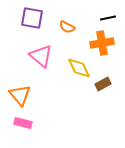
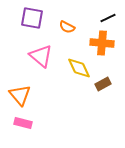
black line: rotated 14 degrees counterclockwise
orange cross: rotated 15 degrees clockwise
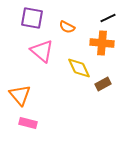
pink triangle: moved 1 px right, 5 px up
pink rectangle: moved 5 px right
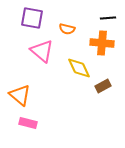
black line: rotated 21 degrees clockwise
orange semicircle: moved 2 px down; rotated 14 degrees counterclockwise
brown rectangle: moved 2 px down
orange triangle: rotated 10 degrees counterclockwise
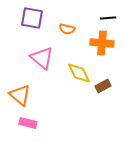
pink triangle: moved 7 px down
yellow diamond: moved 5 px down
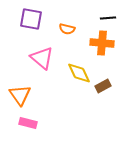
purple square: moved 1 px left, 1 px down
orange triangle: rotated 15 degrees clockwise
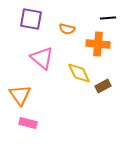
orange cross: moved 4 px left, 1 px down
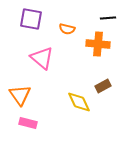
yellow diamond: moved 29 px down
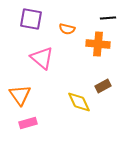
pink rectangle: rotated 30 degrees counterclockwise
